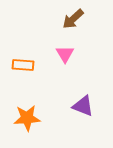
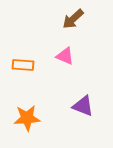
pink triangle: moved 2 px down; rotated 36 degrees counterclockwise
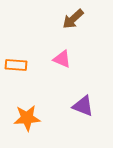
pink triangle: moved 3 px left, 3 px down
orange rectangle: moved 7 px left
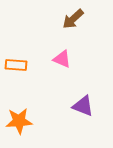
orange star: moved 8 px left, 3 px down
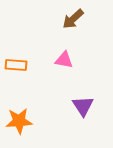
pink triangle: moved 2 px right, 1 px down; rotated 12 degrees counterclockwise
purple triangle: rotated 35 degrees clockwise
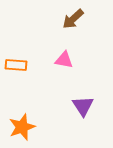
orange star: moved 3 px right, 6 px down; rotated 16 degrees counterclockwise
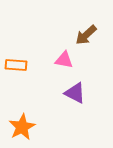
brown arrow: moved 13 px right, 16 px down
purple triangle: moved 8 px left, 13 px up; rotated 30 degrees counterclockwise
orange star: rotated 8 degrees counterclockwise
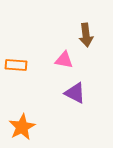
brown arrow: rotated 55 degrees counterclockwise
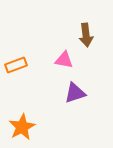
orange rectangle: rotated 25 degrees counterclockwise
purple triangle: rotated 45 degrees counterclockwise
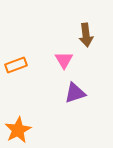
pink triangle: rotated 48 degrees clockwise
orange star: moved 4 px left, 3 px down
